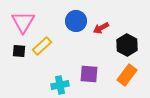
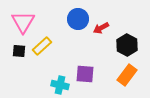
blue circle: moved 2 px right, 2 px up
purple square: moved 4 px left
cyan cross: rotated 24 degrees clockwise
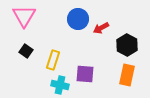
pink triangle: moved 1 px right, 6 px up
yellow rectangle: moved 11 px right, 14 px down; rotated 30 degrees counterclockwise
black square: moved 7 px right; rotated 32 degrees clockwise
orange rectangle: rotated 25 degrees counterclockwise
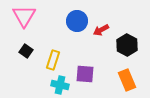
blue circle: moved 1 px left, 2 px down
red arrow: moved 2 px down
orange rectangle: moved 5 px down; rotated 35 degrees counterclockwise
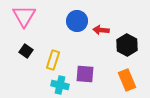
red arrow: rotated 35 degrees clockwise
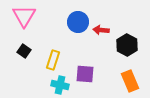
blue circle: moved 1 px right, 1 px down
black square: moved 2 px left
orange rectangle: moved 3 px right, 1 px down
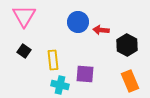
yellow rectangle: rotated 24 degrees counterclockwise
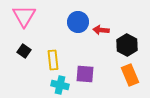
orange rectangle: moved 6 px up
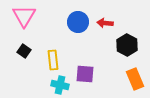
red arrow: moved 4 px right, 7 px up
orange rectangle: moved 5 px right, 4 px down
